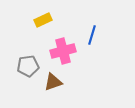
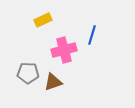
pink cross: moved 1 px right, 1 px up
gray pentagon: moved 7 px down; rotated 10 degrees clockwise
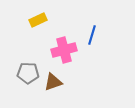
yellow rectangle: moved 5 px left
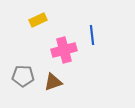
blue line: rotated 24 degrees counterclockwise
gray pentagon: moved 5 px left, 3 px down
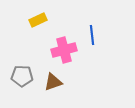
gray pentagon: moved 1 px left
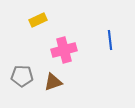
blue line: moved 18 px right, 5 px down
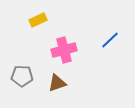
blue line: rotated 54 degrees clockwise
brown triangle: moved 4 px right, 1 px down
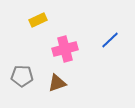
pink cross: moved 1 px right, 1 px up
